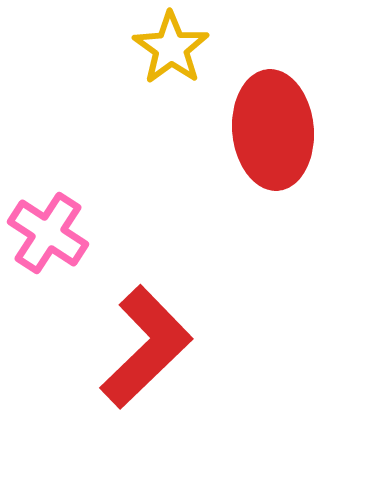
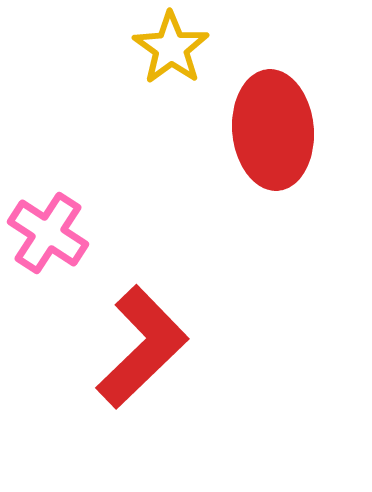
red L-shape: moved 4 px left
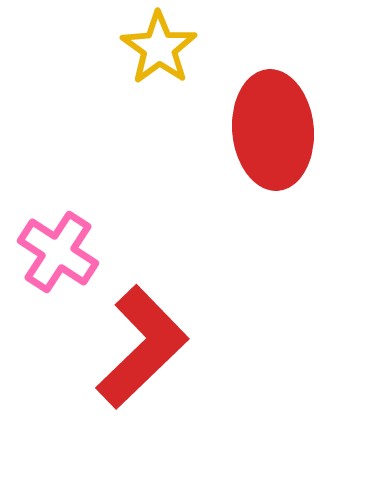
yellow star: moved 12 px left
pink cross: moved 10 px right, 19 px down
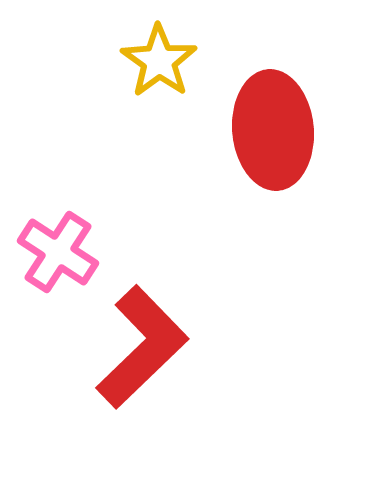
yellow star: moved 13 px down
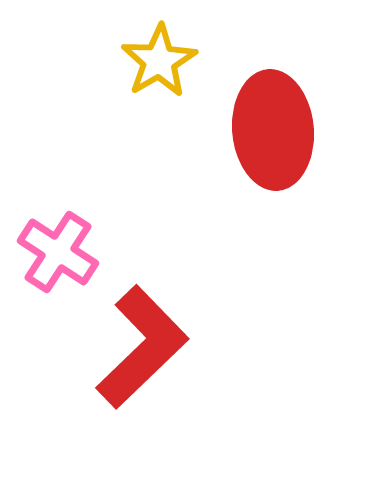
yellow star: rotated 6 degrees clockwise
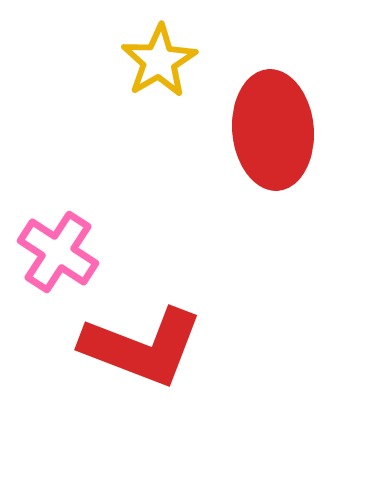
red L-shape: rotated 65 degrees clockwise
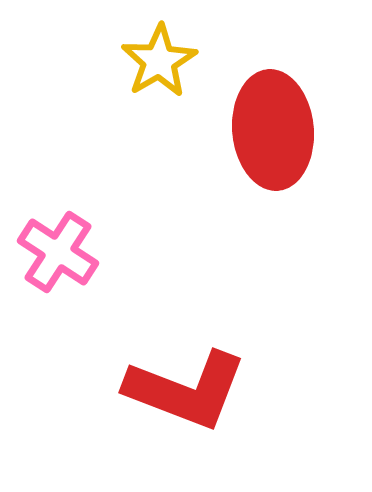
red L-shape: moved 44 px right, 43 px down
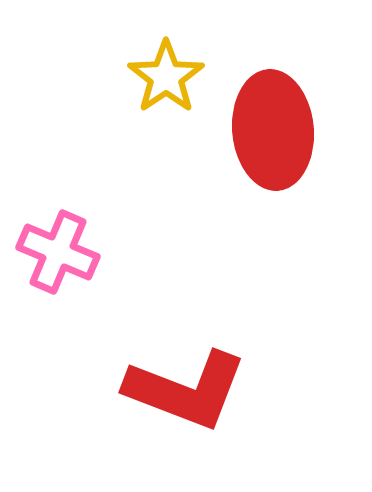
yellow star: moved 7 px right, 16 px down; rotated 4 degrees counterclockwise
pink cross: rotated 10 degrees counterclockwise
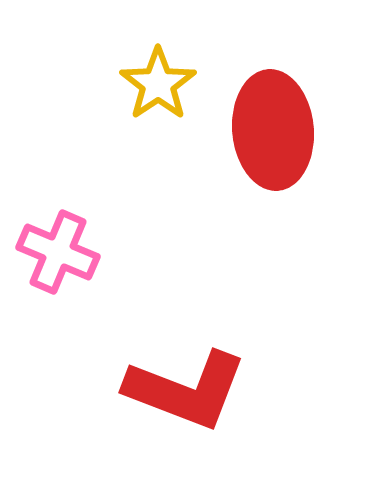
yellow star: moved 8 px left, 7 px down
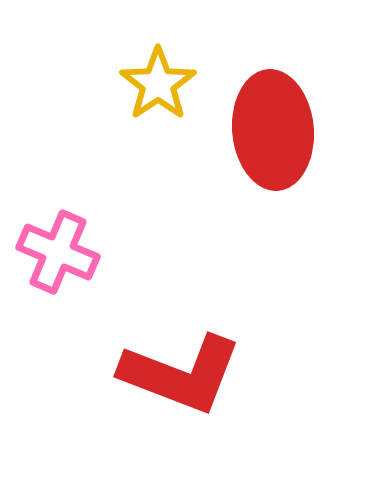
red L-shape: moved 5 px left, 16 px up
